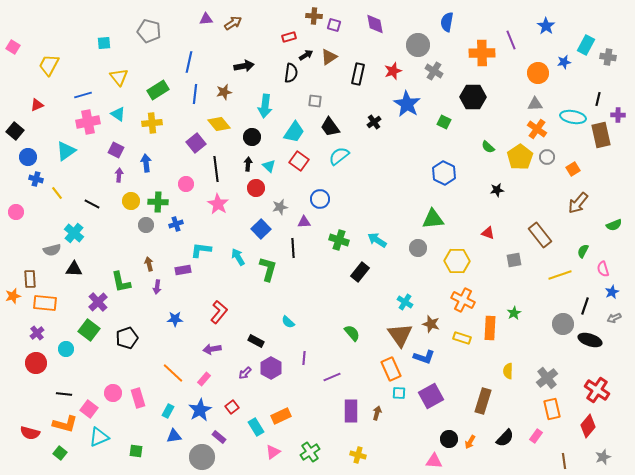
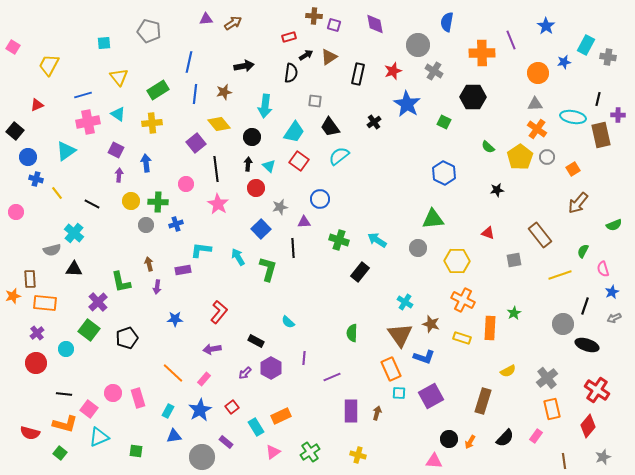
green semicircle at (352, 333): rotated 138 degrees counterclockwise
black ellipse at (590, 340): moved 3 px left, 5 px down
yellow semicircle at (508, 371): rotated 119 degrees counterclockwise
purple rectangle at (219, 437): moved 7 px right, 5 px down
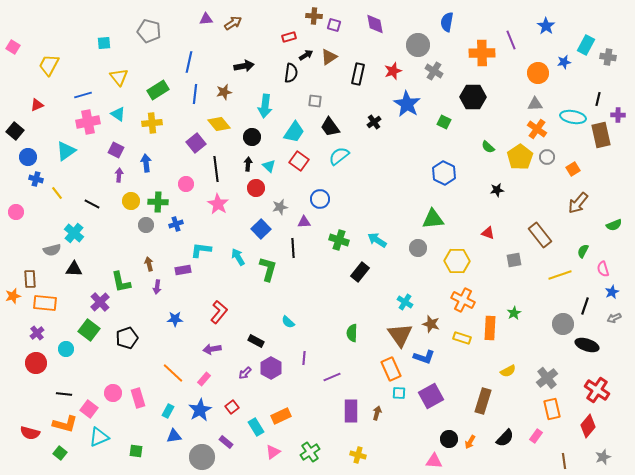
purple cross at (98, 302): moved 2 px right
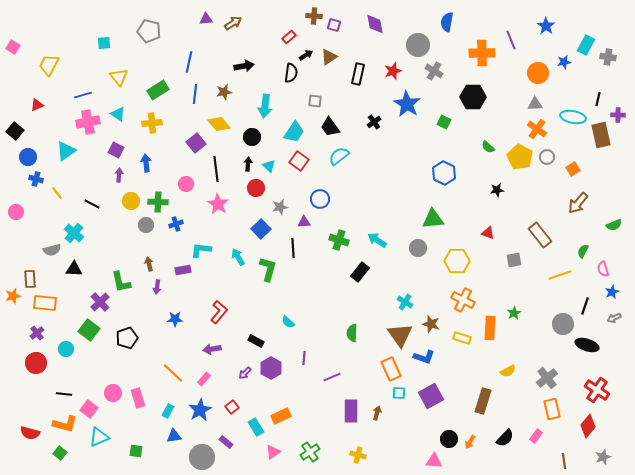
red rectangle at (289, 37): rotated 24 degrees counterclockwise
yellow pentagon at (520, 157): rotated 10 degrees counterclockwise
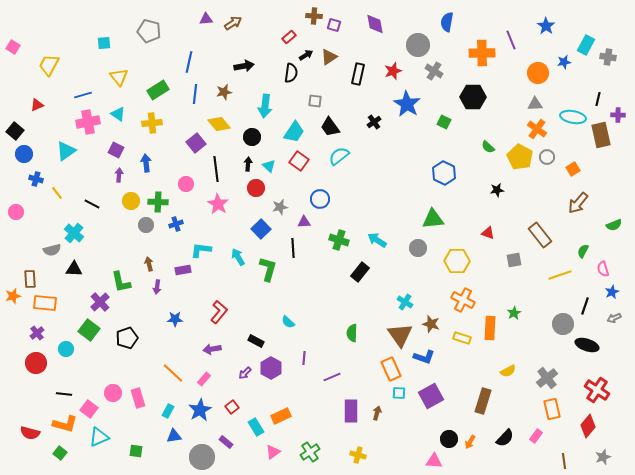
blue circle at (28, 157): moved 4 px left, 3 px up
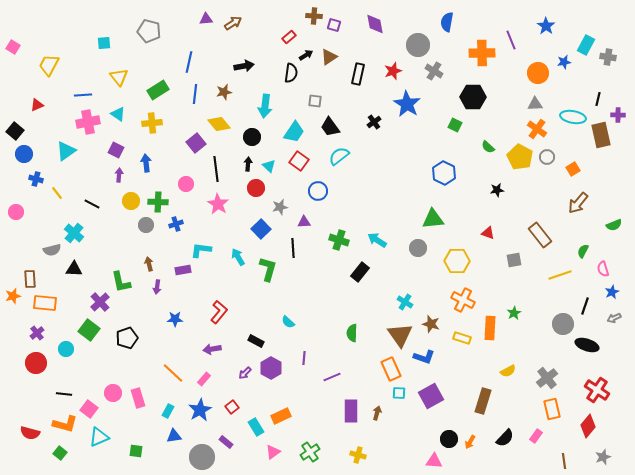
blue line at (83, 95): rotated 12 degrees clockwise
green square at (444, 122): moved 11 px right, 3 px down
blue circle at (320, 199): moved 2 px left, 8 px up
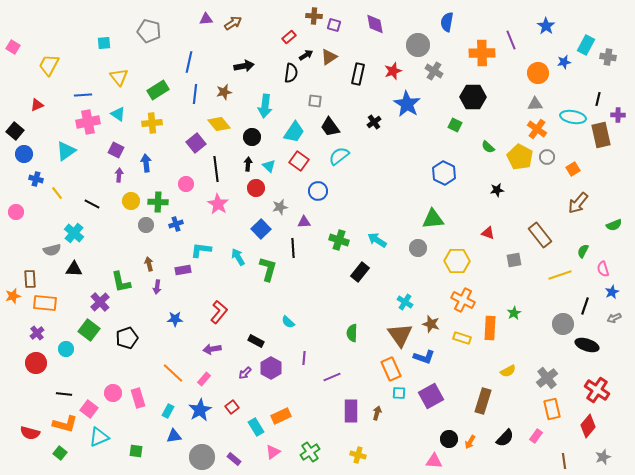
purple rectangle at (226, 442): moved 8 px right, 17 px down
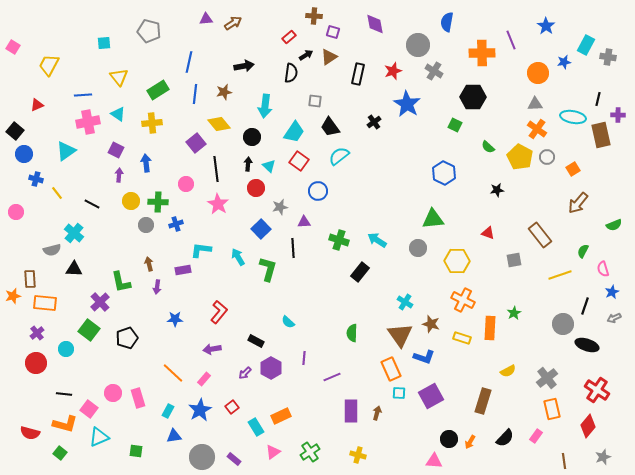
purple square at (334, 25): moved 1 px left, 7 px down
